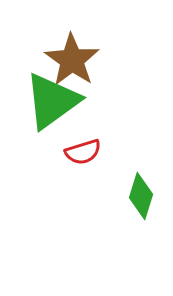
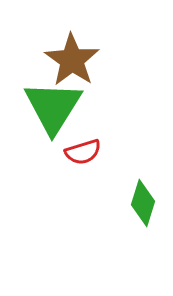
green triangle: moved 1 px right, 6 px down; rotated 22 degrees counterclockwise
green diamond: moved 2 px right, 7 px down
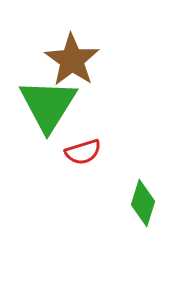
green triangle: moved 5 px left, 2 px up
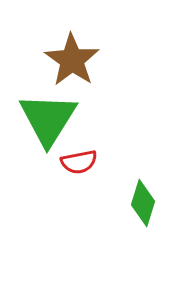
green triangle: moved 14 px down
red semicircle: moved 4 px left, 10 px down; rotated 6 degrees clockwise
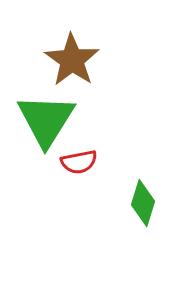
green triangle: moved 2 px left, 1 px down
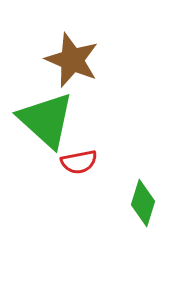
brown star: rotated 12 degrees counterclockwise
green triangle: rotated 20 degrees counterclockwise
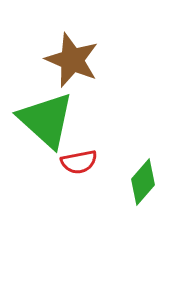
green diamond: moved 21 px up; rotated 24 degrees clockwise
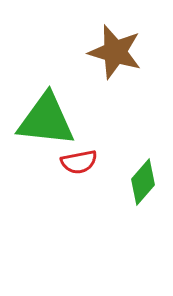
brown star: moved 43 px right, 8 px up; rotated 6 degrees counterclockwise
green triangle: rotated 36 degrees counterclockwise
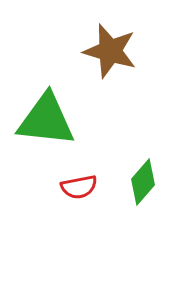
brown star: moved 5 px left, 1 px up
red semicircle: moved 25 px down
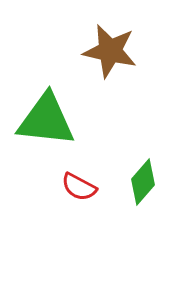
brown star: rotated 4 degrees counterclockwise
red semicircle: rotated 39 degrees clockwise
